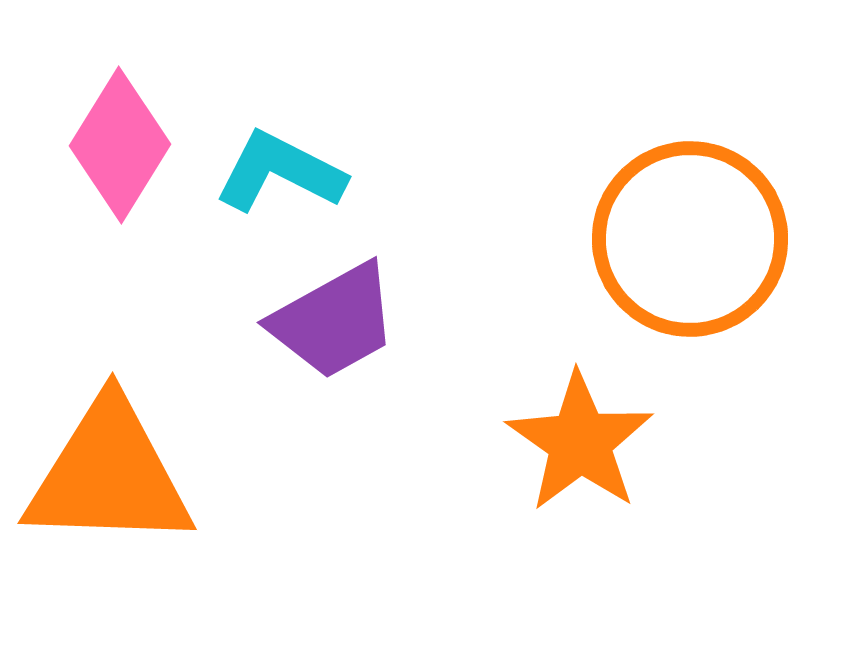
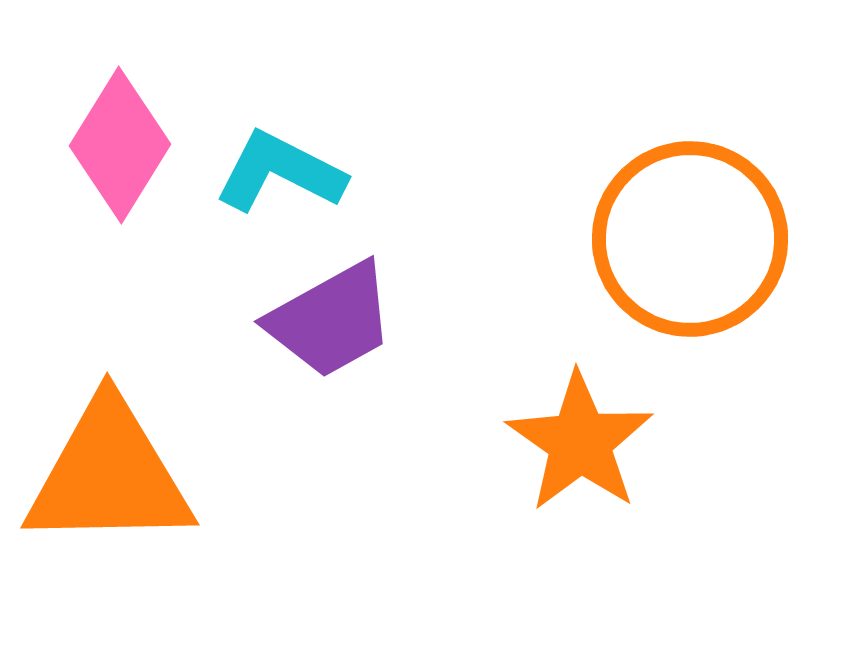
purple trapezoid: moved 3 px left, 1 px up
orange triangle: rotated 3 degrees counterclockwise
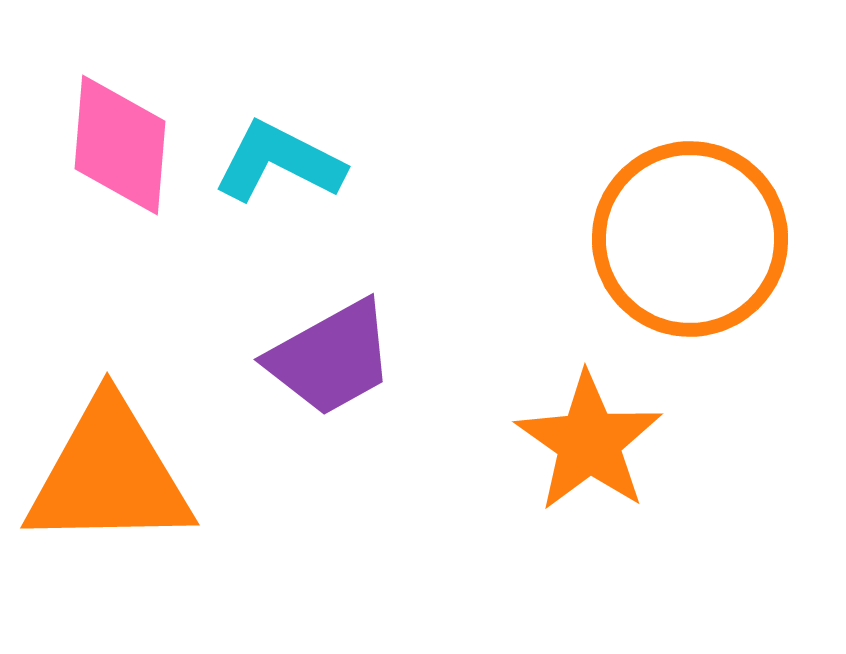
pink diamond: rotated 27 degrees counterclockwise
cyan L-shape: moved 1 px left, 10 px up
purple trapezoid: moved 38 px down
orange star: moved 9 px right
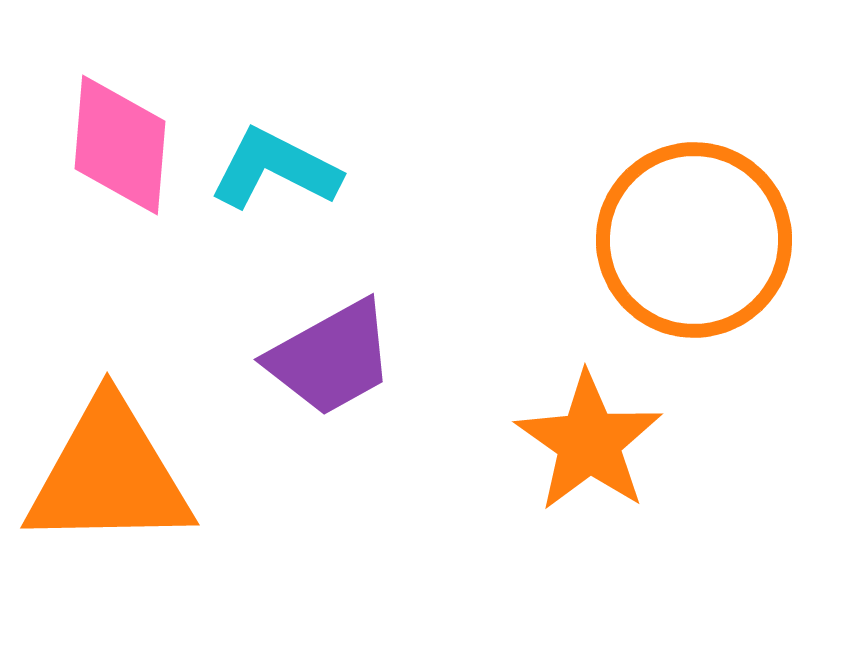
cyan L-shape: moved 4 px left, 7 px down
orange circle: moved 4 px right, 1 px down
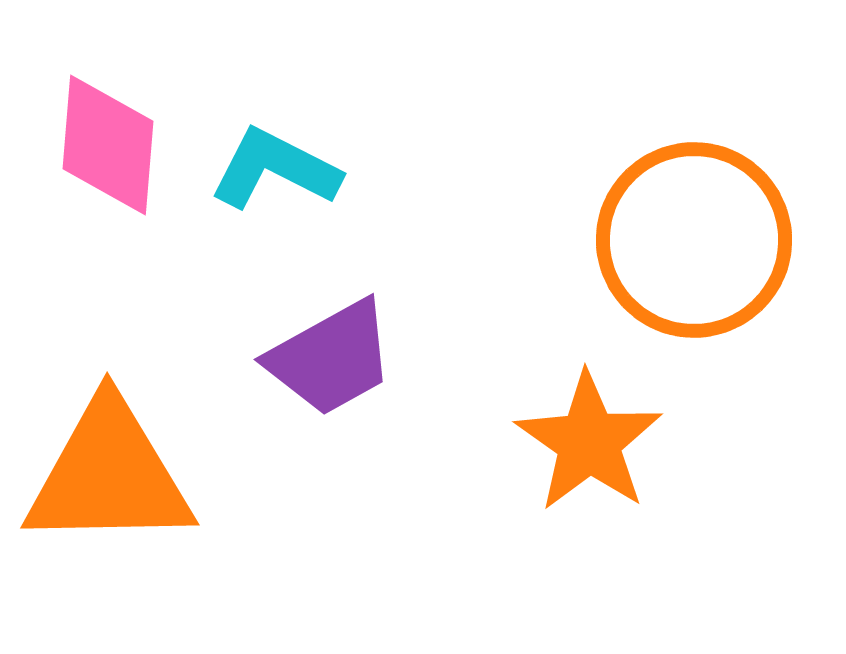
pink diamond: moved 12 px left
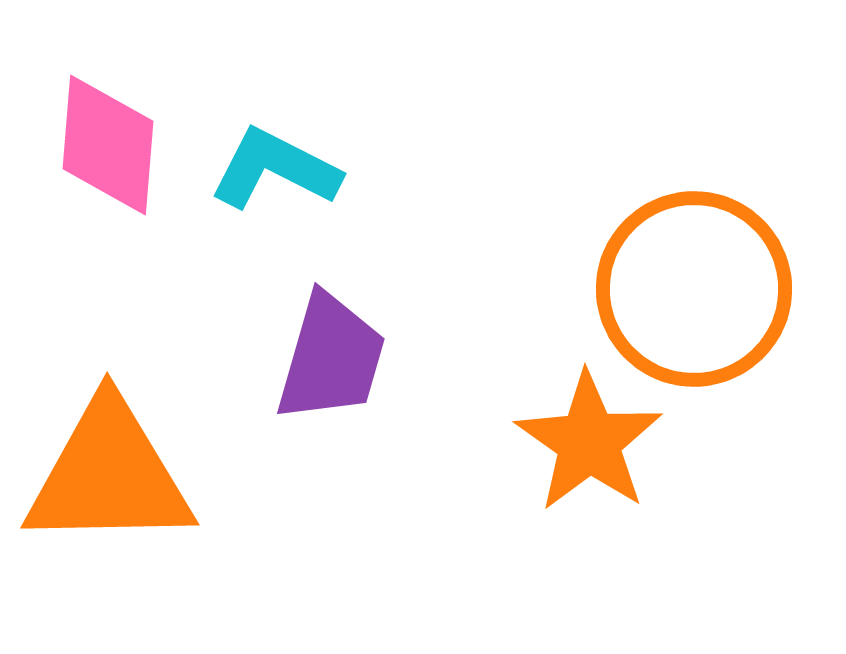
orange circle: moved 49 px down
purple trapezoid: rotated 45 degrees counterclockwise
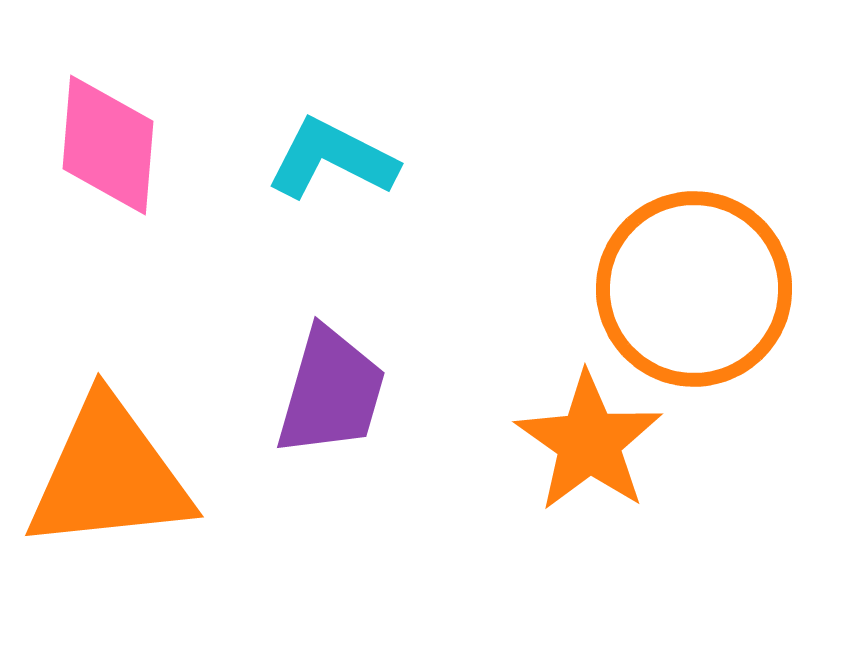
cyan L-shape: moved 57 px right, 10 px up
purple trapezoid: moved 34 px down
orange triangle: rotated 5 degrees counterclockwise
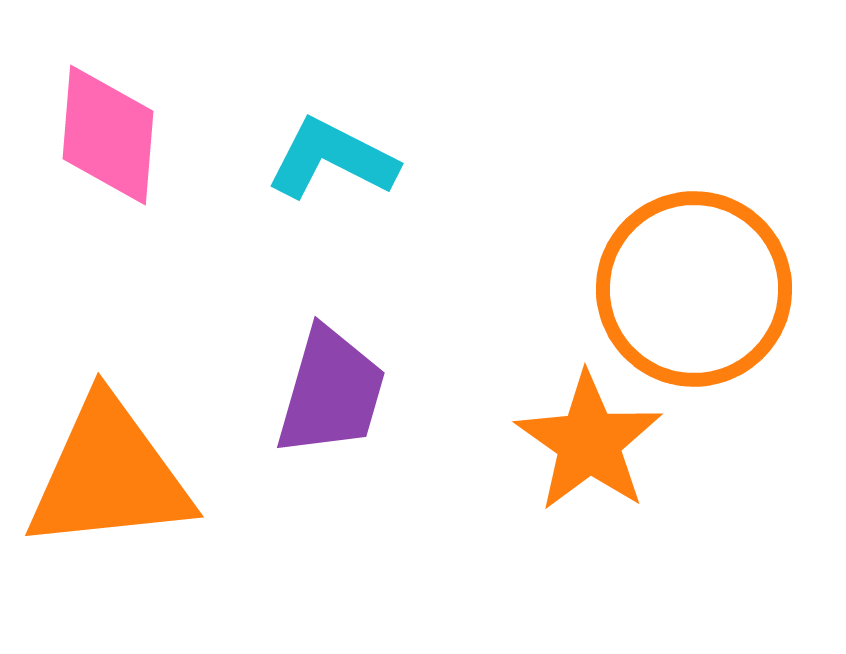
pink diamond: moved 10 px up
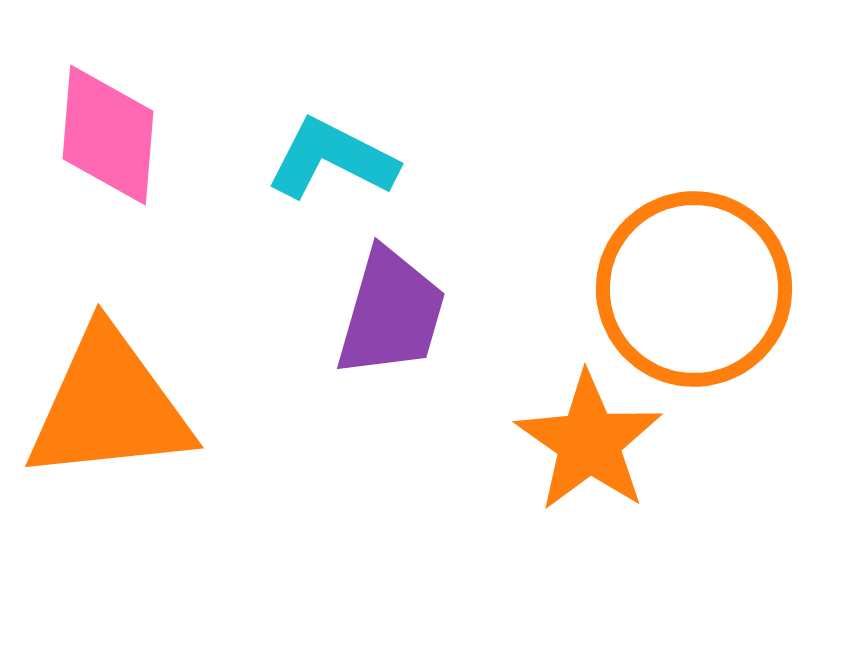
purple trapezoid: moved 60 px right, 79 px up
orange triangle: moved 69 px up
